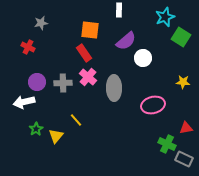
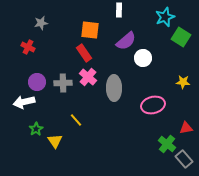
yellow triangle: moved 1 px left, 5 px down; rotated 14 degrees counterclockwise
green cross: rotated 12 degrees clockwise
gray rectangle: rotated 24 degrees clockwise
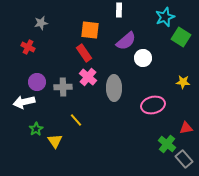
gray cross: moved 4 px down
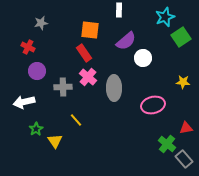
green square: rotated 24 degrees clockwise
purple circle: moved 11 px up
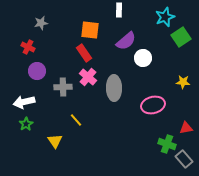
green star: moved 10 px left, 5 px up
green cross: rotated 18 degrees counterclockwise
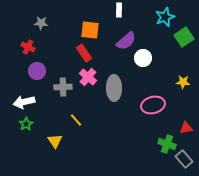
gray star: rotated 16 degrees clockwise
green square: moved 3 px right
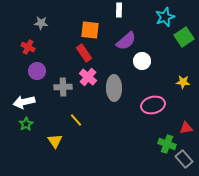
white circle: moved 1 px left, 3 px down
